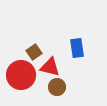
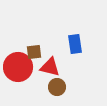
blue rectangle: moved 2 px left, 4 px up
brown square: rotated 28 degrees clockwise
red circle: moved 3 px left, 8 px up
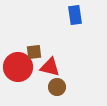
blue rectangle: moved 29 px up
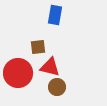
blue rectangle: moved 20 px left; rotated 18 degrees clockwise
brown square: moved 4 px right, 5 px up
red circle: moved 6 px down
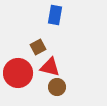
brown square: rotated 21 degrees counterclockwise
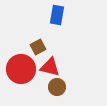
blue rectangle: moved 2 px right
red circle: moved 3 px right, 4 px up
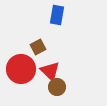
red triangle: moved 4 px down; rotated 30 degrees clockwise
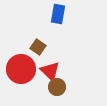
blue rectangle: moved 1 px right, 1 px up
brown square: rotated 28 degrees counterclockwise
